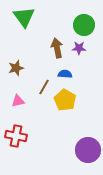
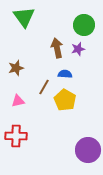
purple star: moved 1 px left, 1 px down; rotated 16 degrees counterclockwise
red cross: rotated 10 degrees counterclockwise
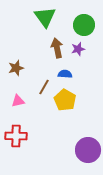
green triangle: moved 21 px right
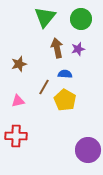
green triangle: rotated 15 degrees clockwise
green circle: moved 3 px left, 6 px up
brown star: moved 3 px right, 4 px up
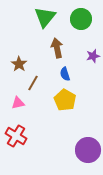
purple star: moved 15 px right, 7 px down
brown star: rotated 21 degrees counterclockwise
blue semicircle: rotated 112 degrees counterclockwise
brown line: moved 11 px left, 4 px up
pink triangle: moved 2 px down
red cross: rotated 30 degrees clockwise
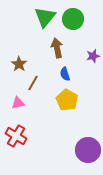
green circle: moved 8 px left
yellow pentagon: moved 2 px right
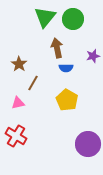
blue semicircle: moved 1 px right, 6 px up; rotated 72 degrees counterclockwise
purple circle: moved 6 px up
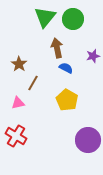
blue semicircle: rotated 152 degrees counterclockwise
purple circle: moved 4 px up
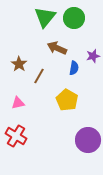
green circle: moved 1 px right, 1 px up
brown arrow: rotated 54 degrees counterclockwise
blue semicircle: moved 8 px right; rotated 72 degrees clockwise
brown line: moved 6 px right, 7 px up
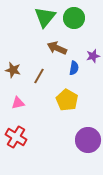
brown star: moved 6 px left, 6 px down; rotated 21 degrees counterclockwise
red cross: moved 1 px down
